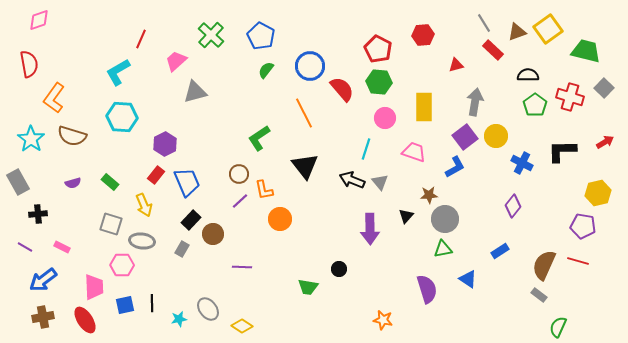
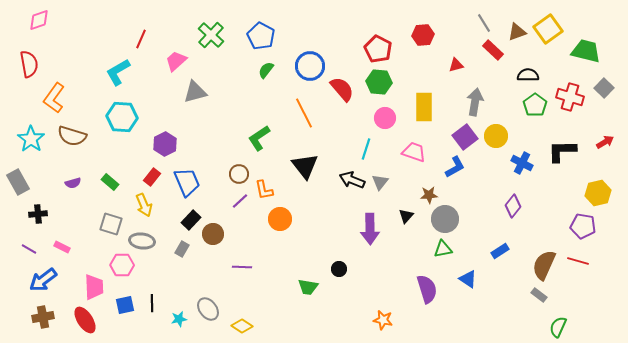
red rectangle at (156, 175): moved 4 px left, 2 px down
gray triangle at (380, 182): rotated 18 degrees clockwise
purple line at (25, 247): moved 4 px right, 2 px down
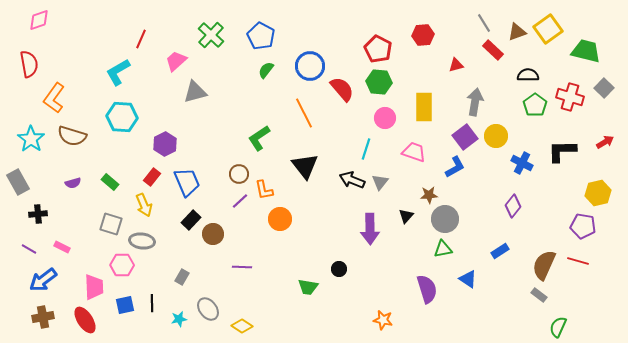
gray rectangle at (182, 249): moved 28 px down
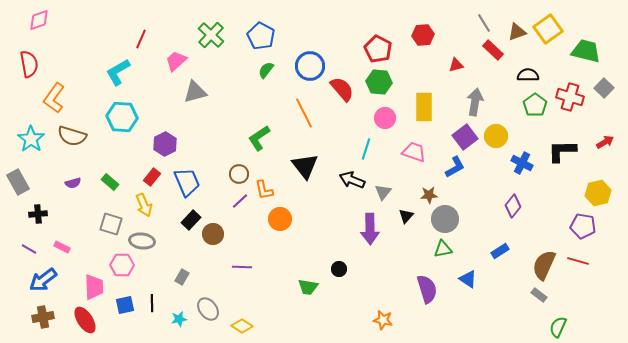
gray triangle at (380, 182): moved 3 px right, 10 px down
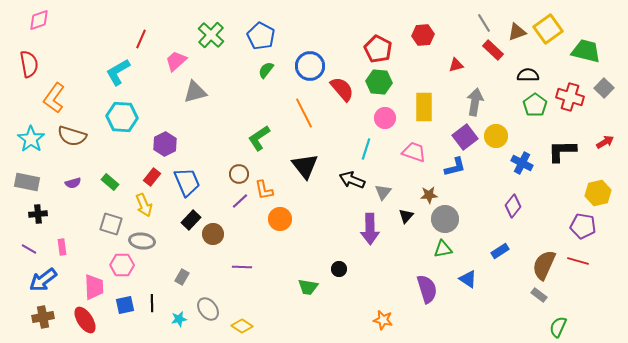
blue L-shape at (455, 167): rotated 15 degrees clockwise
gray rectangle at (18, 182): moved 9 px right; rotated 50 degrees counterclockwise
pink rectangle at (62, 247): rotated 56 degrees clockwise
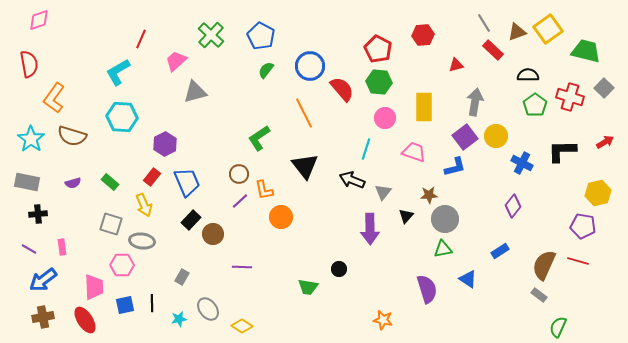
orange circle at (280, 219): moved 1 px right, 2 px up
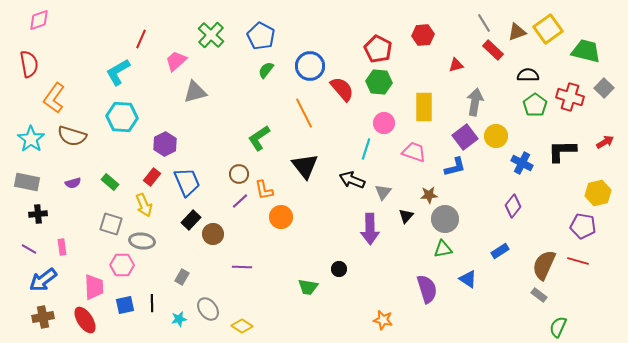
pink circle at (385, 118): moved 1 px left, 5 px down
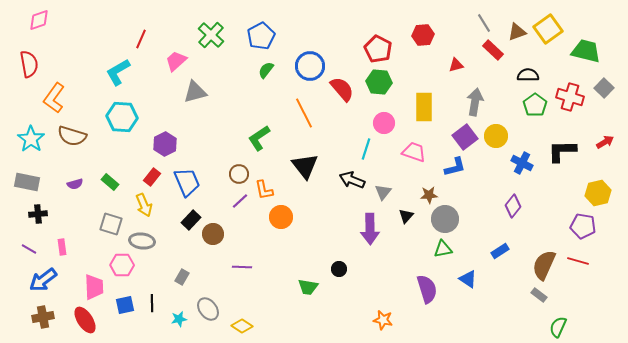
blue pentagon at (261, 36): rotated 16 degrees clockwise
purple semicircle at (73, 183): moved 2 px right, 1 px down
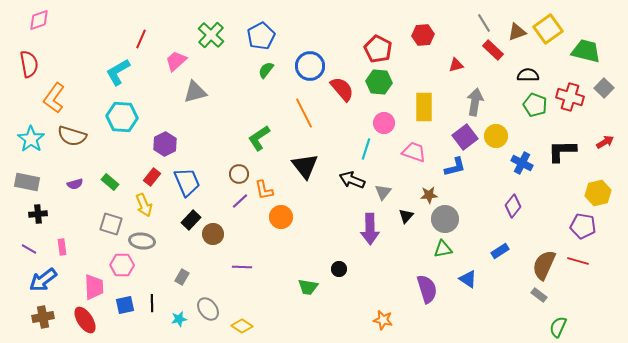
green pentagon at (535, 105): rotated 15 degrees counterclockwise
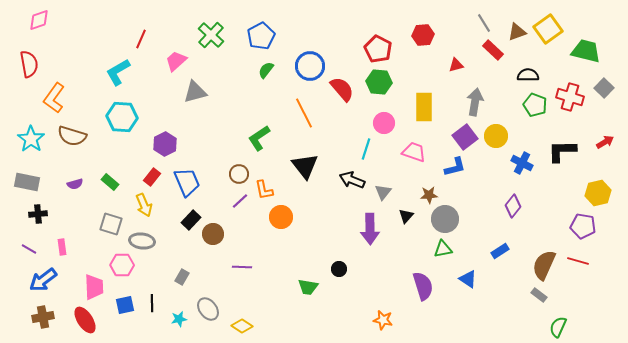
purple semicircle at (427, 289): moved 4 px left, 3 px up
